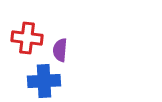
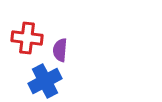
blue cross: moved 1 px right; rotated 24 degrees counterclockwise
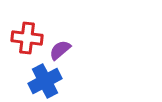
purple semicircle: rotated 45 degrees clockwise
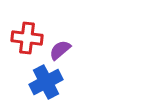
blue cross: moved 1 px right, 1 px down
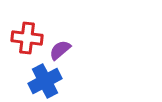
blue cross: moved 1 px left, 1 px up
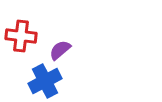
red cross: moved 6 px left, 2 px up
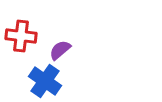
blue cross: rotated 28 degrees counterclockwise
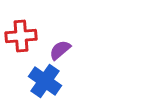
red cross: rotated 12 degrees counterclockwise
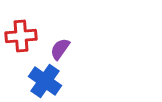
purple semicircle: moved 1 px up; rotated 15 degrees counterclockwise
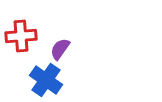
blue cross: moved 1 px right, 1 px up
